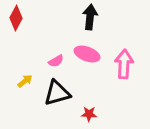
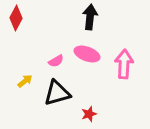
red star: rotated 21 degrees counterclockwise
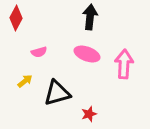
pink semicircle: moved 17 px left, 9 px up; rotated 14 degrees clockwise
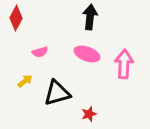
pink semicircle: moved 1 px right
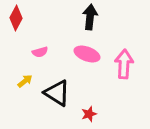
black triangle: rotated 48 degrees clockwise
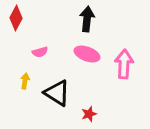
black arrow: moved 3 px left, 2 px down
yellow arrow: rotated 42 degrees counterclockwise
